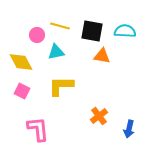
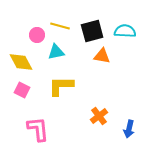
black square: rotated 25 degrees counterclockwise
pink square: moved 1 px up
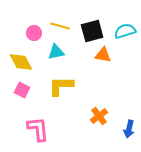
cyan semicircle: rotated 20 degrees counterclockwise
pink circle: moved 3 px left, 2 px up
orange triangle: moved 1 px right, 1 px up
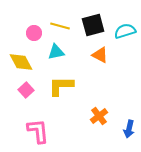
black square: moved 1 px right, 6 px up
orange triangle: moved 3 px left; rotated 18 degrees clockwise
pink square: moved 4 px right; rotated 21 degrees clockwise
pink L-shape: moved 2 px down
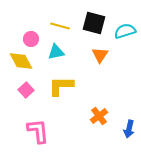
black square: moved 1 px right, 2 px up; rotated 30 degrees clockwise
pink circle: moved 3 px left, 6 px down
orange triangle: rotated 36 degrees clockwise
yellow diamond: moved 1 px up
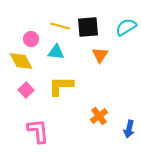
black square: moved 6 px left, 4 px down; rotated 20 degrees counterclockwise
cyan semicircle: moved 1 px right, 4 px up; rotated 15 degrees counterclockwise
cyan triangle: rotated 18 degrees clockwise
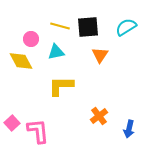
cyan triangle: rotated 18 degrees counterclockwise
pink square: moved 14 px left, 33 px down
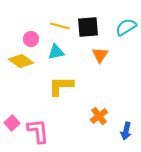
yellow diamond: rotated 25 degrees counterclockwise
blue arrow: moved 3 px left, 2 px down
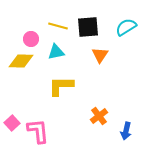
yellow line: moved 2 px left
yellow diamond: rotated 35 degrees counterclockwise
